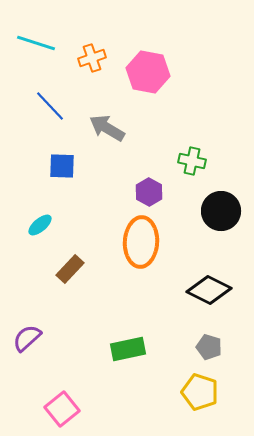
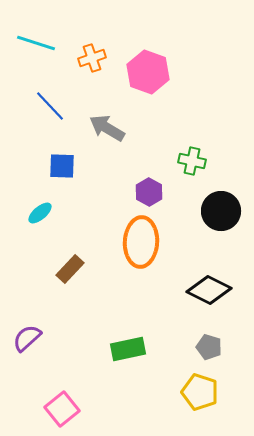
pink hexagon: rotated 9 degrees clockwise
cyan ellipse: moved 12 px up
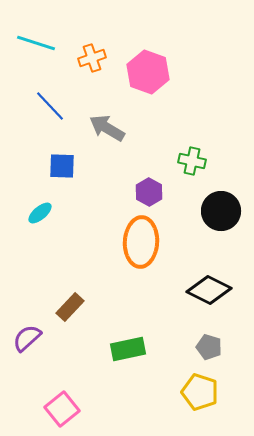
brown rectangle: moved 38 px down
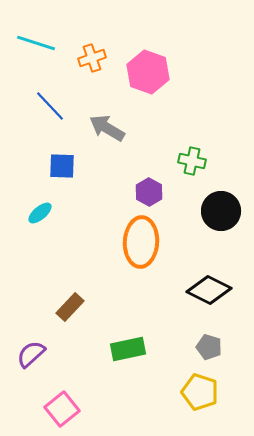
purple semicircle: moved 4 px right, 16 px down
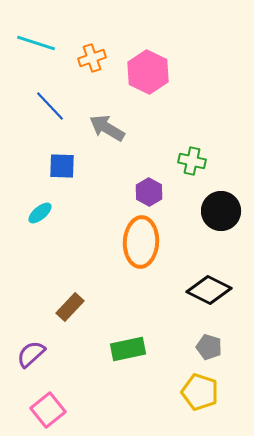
pink hexagon: rotated 6 degrees clockwise
pink square: moved 14 px left, 1 px down
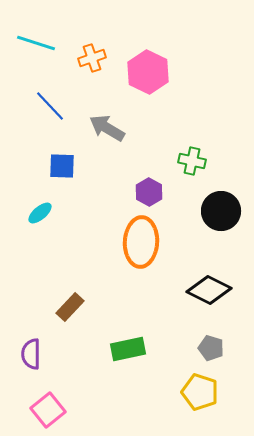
gray pentagon: moved 2 px right, 1 px down
purple semicircle: rotated 48 degrees counterclockwise
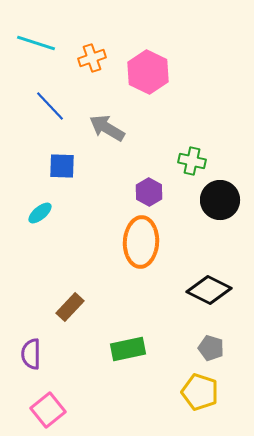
black circle: moved 1 px left, 11 px up
